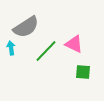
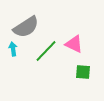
cyan arrow: moved 2 px right, 1 px down
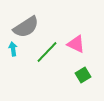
pink triangle: moved 2 px right
green line: moved 1 px right, 1 px down
green square: moved 3 px down; rotated 35 degrees counterclockwise
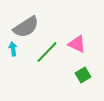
pink triangle: moved 1 px right
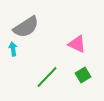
green line: moved 25 px down
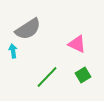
gray semicircle: moved 2 px right, 2 px down
cyan arrow: moved 2 px down
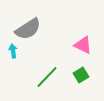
pink triangle: moved 6 px right, 1 px down
green square: moved 2 px left
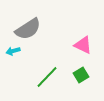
cyan arrow: rotated 96 degrees counterclockwise
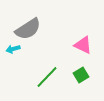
cyan arrow: moved 2 px up
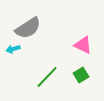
gray semicircle: moved 1 px up
